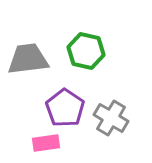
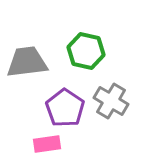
gray trapezoid: moved 1 px left, 3 px down
gray cross: moved 17 px up
pink rectangle: moved 1 px right, 1 px down
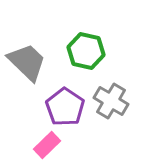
gray trapezoid: rotated 51 degrees clockwise
purple pentagon: moved 1 px up
pink rectangle: moved 1 px down; rotated 36 degrees counterclockwise
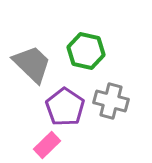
gray trapezoid: moved 5 px right, 2 px down
gray cross: rotated 16 degrees counterclockwise
